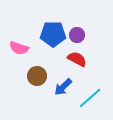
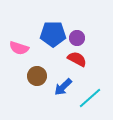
purple circle: moved 3 px down
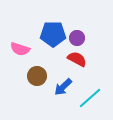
pink semicircle: moved 1 px right, 1 px down
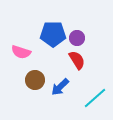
pink semicircle: moved 1 px right, 3 px down
red semicircle: moved 1 px down; rotated 30 degrees clockwise
brown circle: moved 2 px left, 4 px down
blue arrow: moved 3 px left
cyan line: moved 5 px right
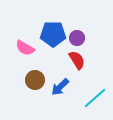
pink semicircle: moved 4 px right, 4 px up; rotated 12 degrees clockwise
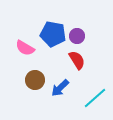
blue pentagon: rotated 10 degrees clockwise
purple circle: moved 2 px up
blue arrow: moved 1 px down
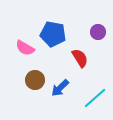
purple circle: moved 21 px right, 4 px up
red semicircle: moved 3 px right, 2 px up
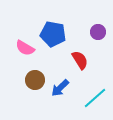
red semicircle: moved 2 px down
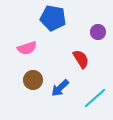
blue pentagon: moved 16 px up
pink semicircle: moved 2 px right; rotated 48 degrees counterclockwise
red semicircle: moved 1 px right, 1 px up
brown circle: moved 2 px left
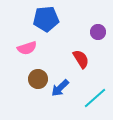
blue pentagon: moved 7 px left, 1 px down; rotated 15 degrees counterclockwise
brown circle: moved 5 px right, 1 px up
